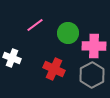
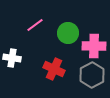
white cross: rotated 12 degrees counterclockwise
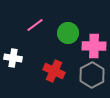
white cross: moved 1 px right
red cross: moved 2 px down
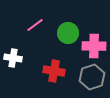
red cross: rotated 15 degrees counterclockwise
gray hexagon: moved 2 px down; rotated 10 degrees clockwise
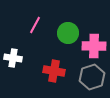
pink line: rotated 24 degrees counterclockwise
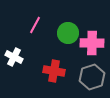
pink cross: moved 2 px left, 3 px up
white cross: moved 1 px right, 1 px up; rotated 18 degrees clockwise
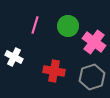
pink line: rotated 12 degrees counterclockwise
green circle: moved 7 px up
pink cross: moved 2 px right, 1 px up; rotated 35 degrees clockwise
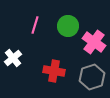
white cross: moved 1 px left, 1 px down; rotated 24 degrees clockwise
